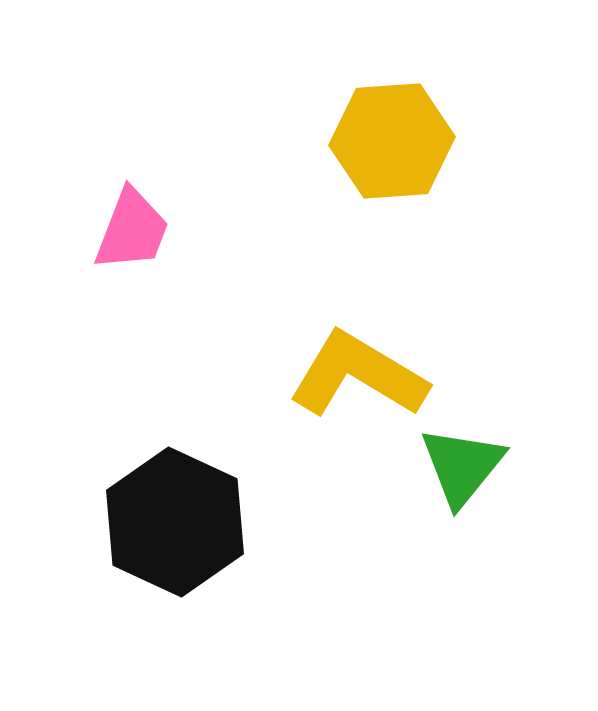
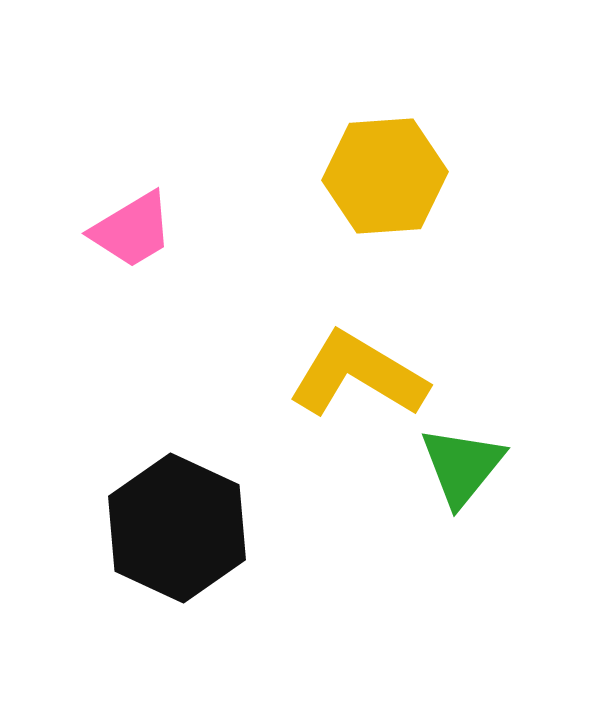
yellow hexagon: moved 7 px left, 35 px down
pink trapezoid: rotated 38 degrees clockwise
black hexagon: moved 2 px right, 6 px down
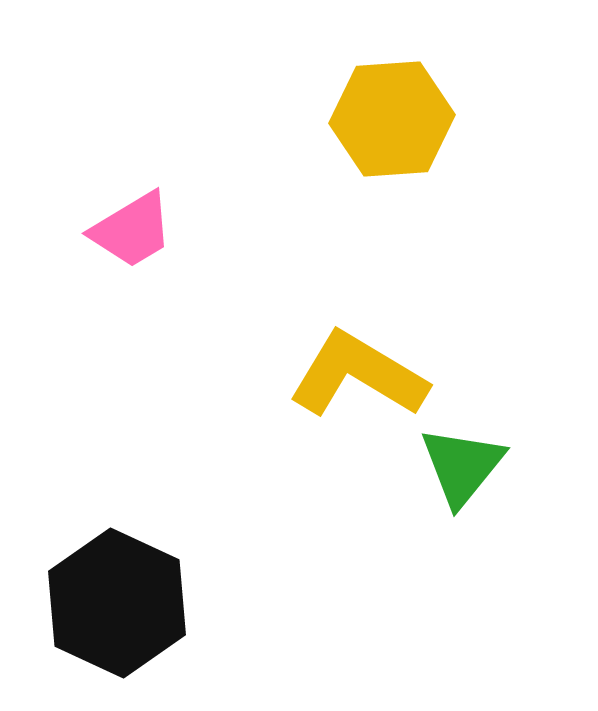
yellow hexagon: moved 7 px right, 57 px up
black hexagon: moved 60 px left, 75 px down
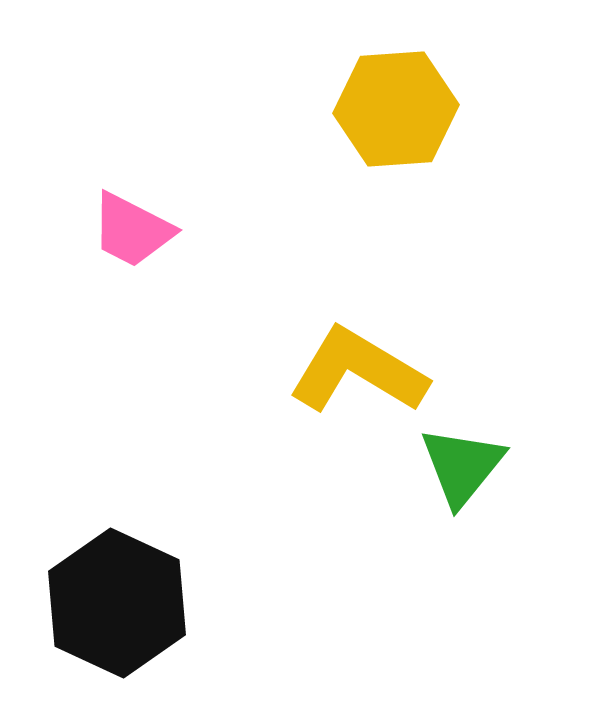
yellow hexagon: moved 4 px right, 10 px up
pink trapezoid: rotated 58 degrees clockwise
yellow L-shape: moved 4 px up
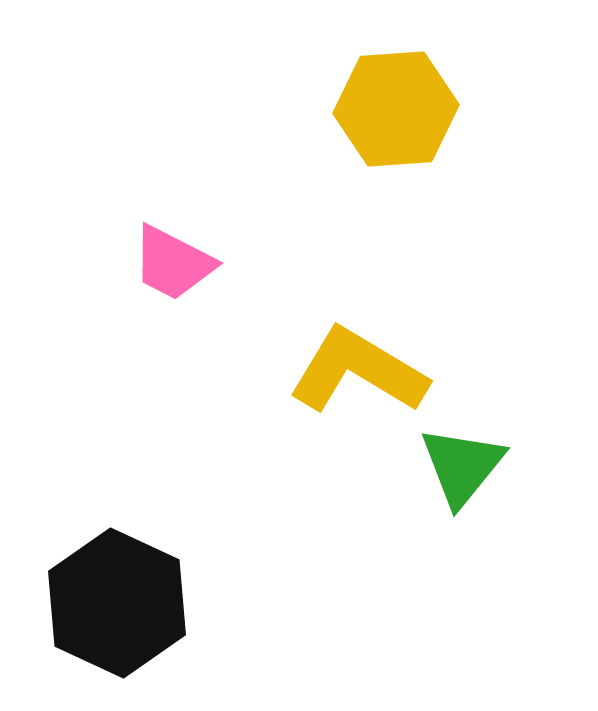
pink trapezoid: moved 41 px right, 33 px down
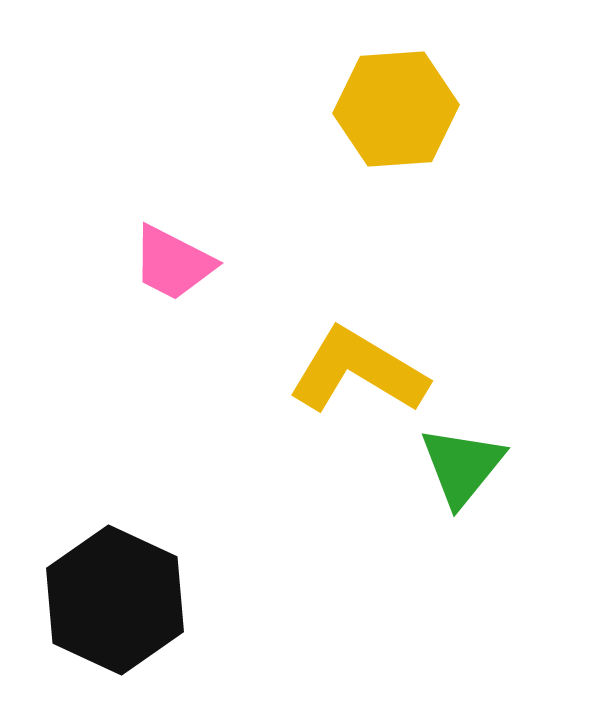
black hexagon: moved 2 px left, 3 px up
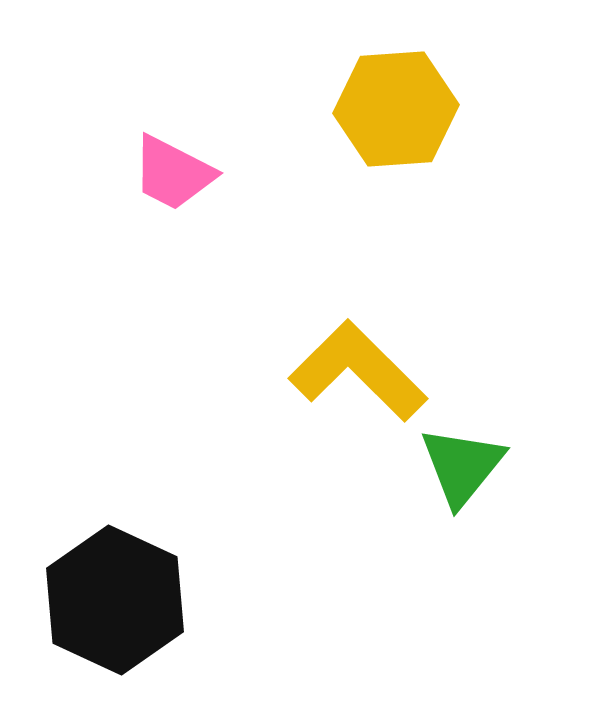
pink trapezoid: moved 90 px up
yellow L-shape: rotated 14 degrees clockwise
